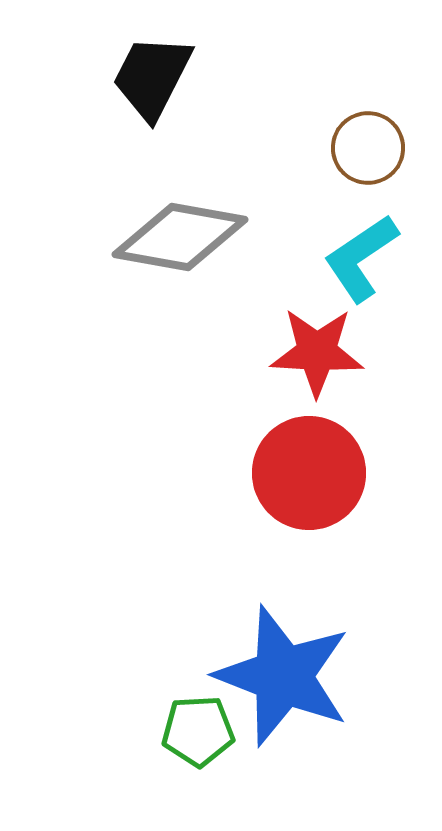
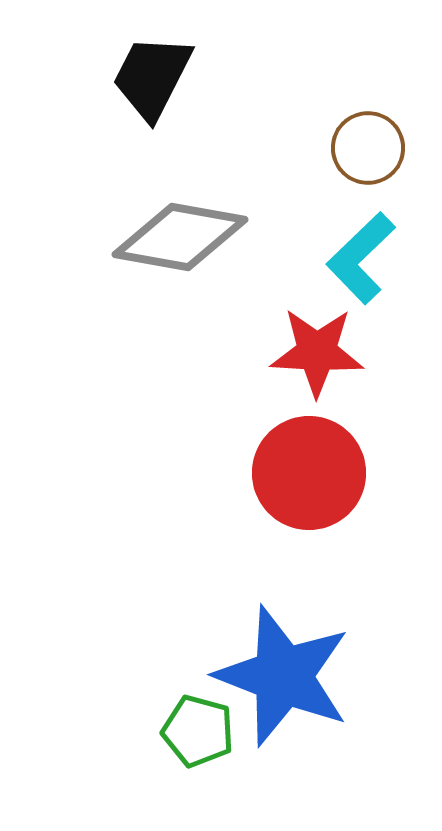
cyan L-shape: rotated 10 degrees counterclockwise
green pentagon: rotated 18 degrees clockwise
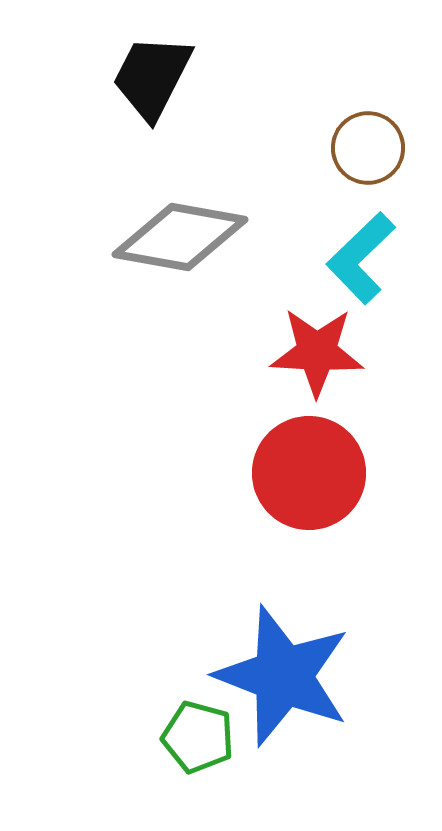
green pentagon: moved 6 px down
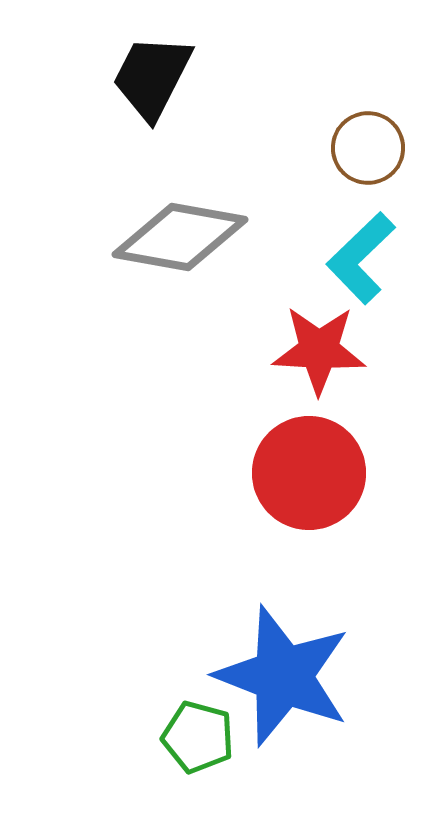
red star: moved 2 px right, 2 px up
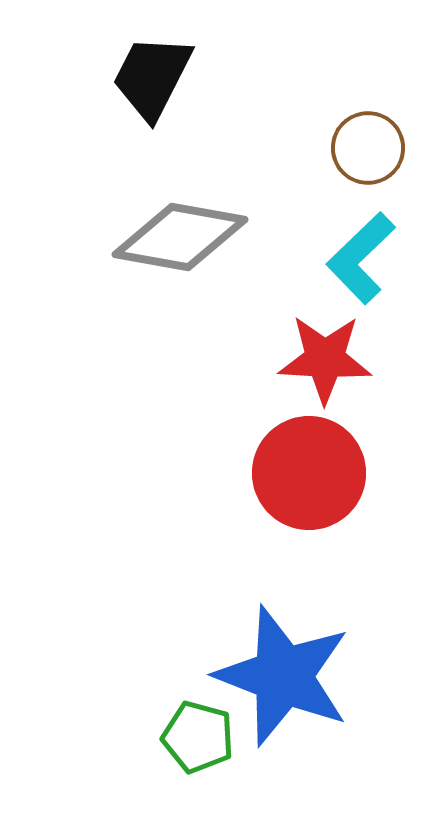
red star: moved 6 px right, 9 px down
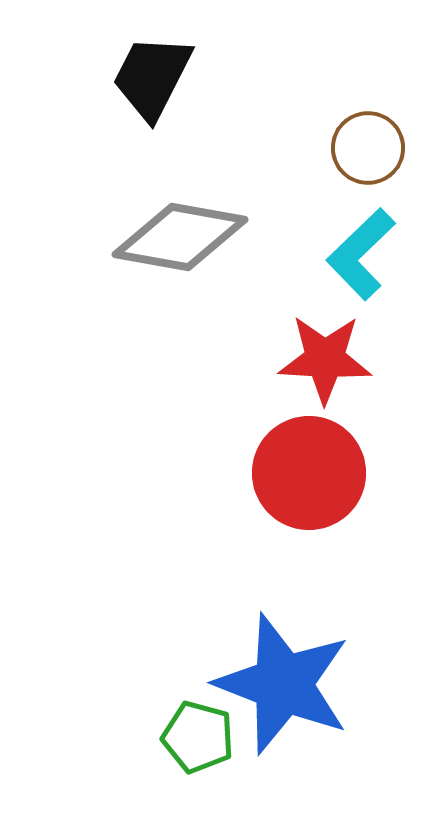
cyan L-shape: moved 4 px up
blue star: moved 8 px down
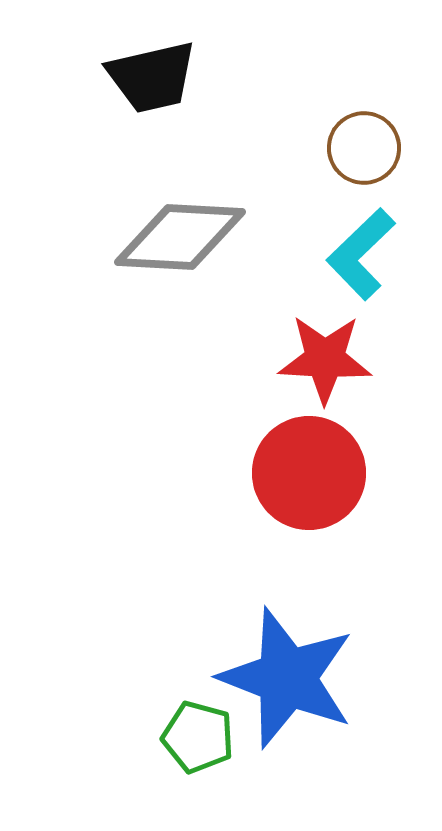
black trapezoid: rotated 130 degrees counterclockwise
brown circle: moved 4 px left
gray diamond: rotated 7 degrees counterclockwise
blue star: moved 4 px right, 6 px up
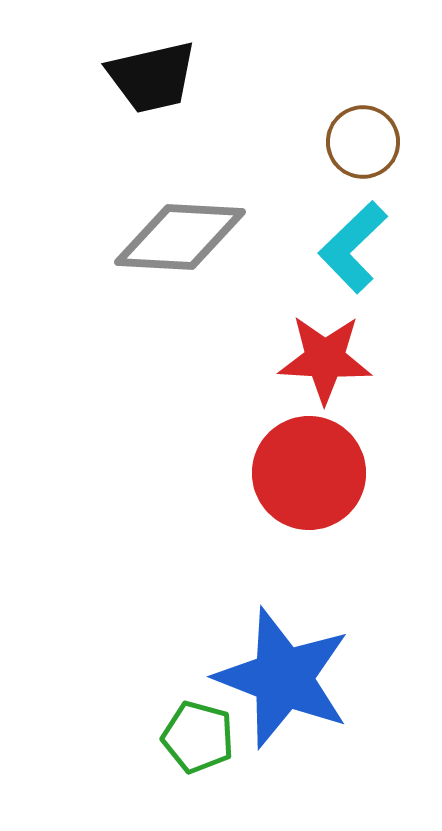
brown circle: moved 1 px left, 6 px up
cyan L-shape: moved 8 px left, 7 px up
blue star: moved 4 px left
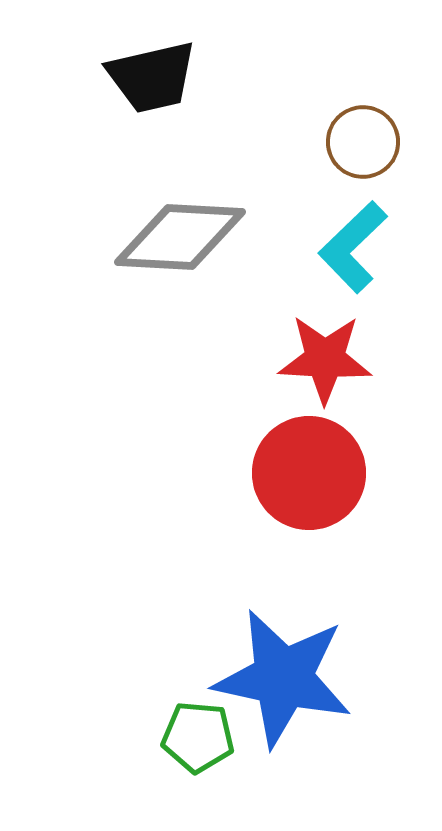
blue star: rotated 9 degrees counterclockwise
green pentagon: rotated 10 degrees counterclockwise
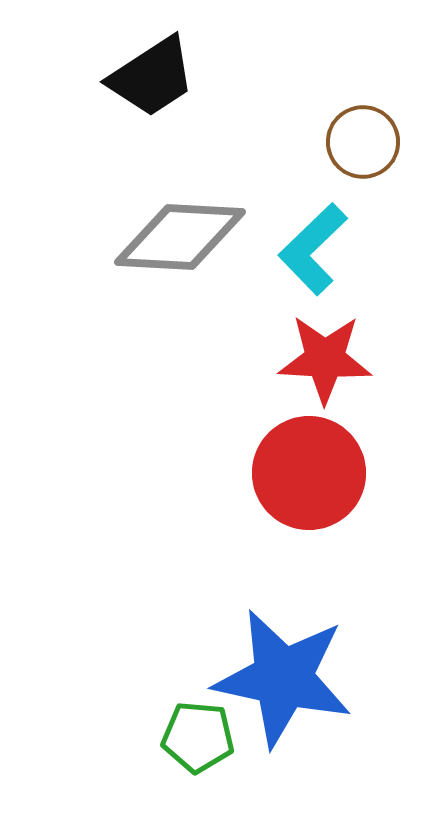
black trapezoid: rotated 20 degrees counterclockwise
cyan L-shape: moved 40 px left, 2 px down
